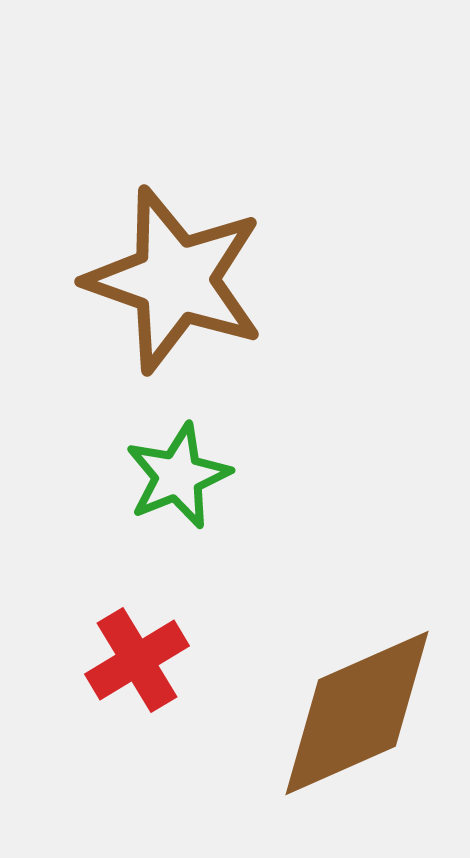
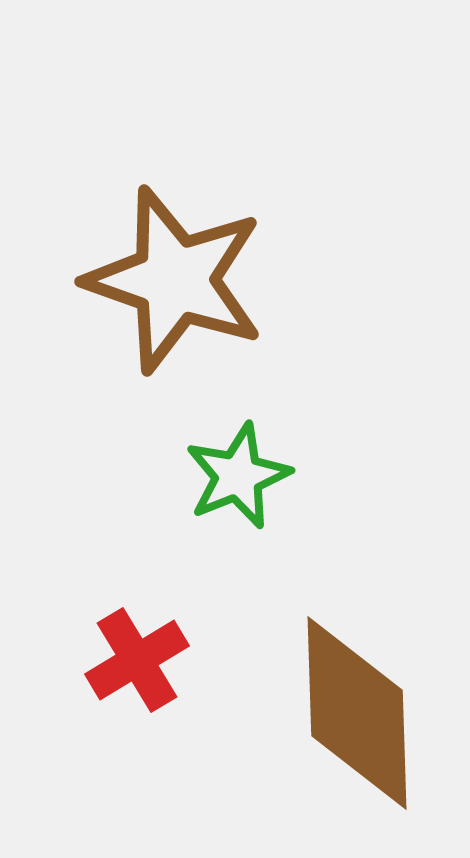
green star: moved 60 px right
brown diamond: rotated 68 degrees counterclockwise
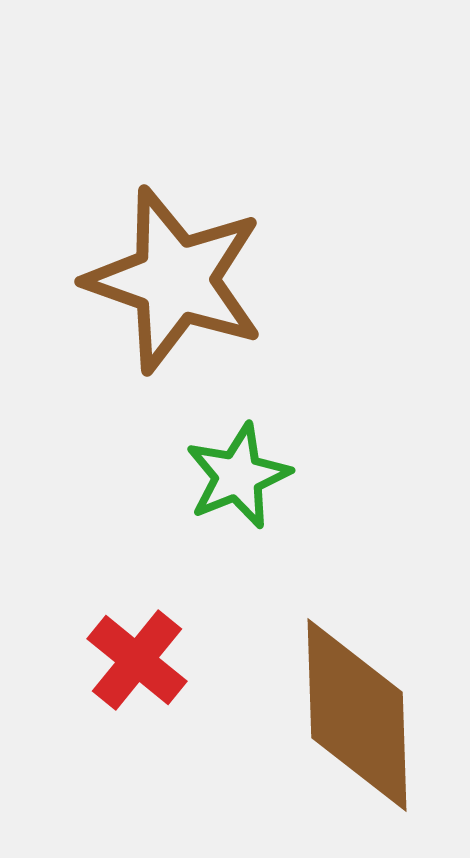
red cross: rotated 20 degrees counterclockwise
brown diamond: moved 2 px down
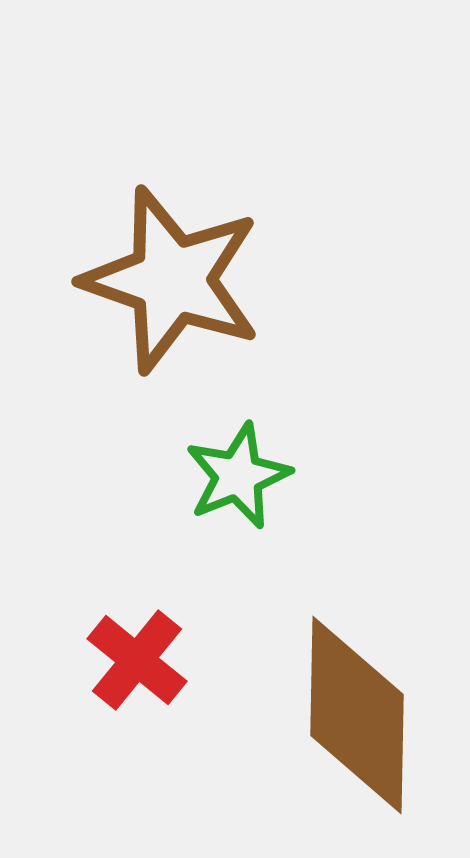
brown star: moved 3 px left
brown diamond: rotated 3 degrees clockwise
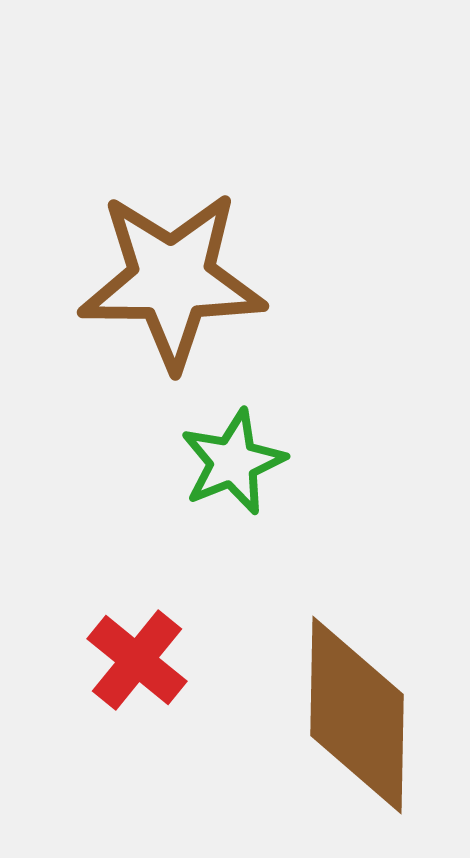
brown star: rotated 19 degrees counterclockwise
green star: moved 5 px left, 14 px up
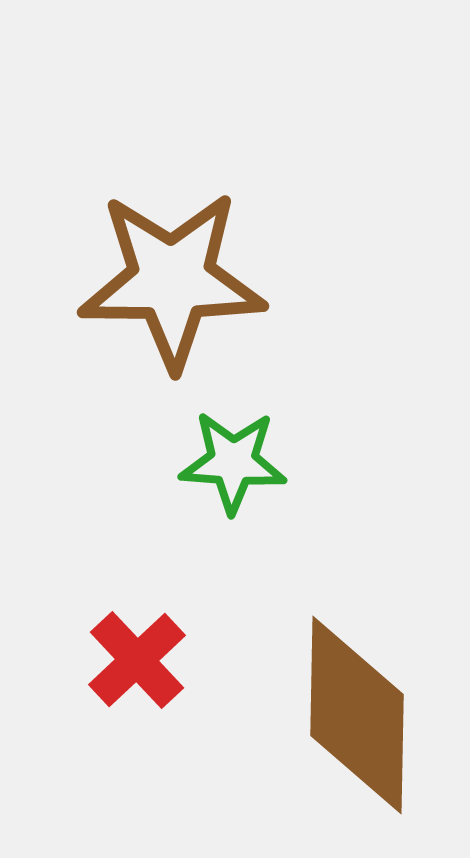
green star: rotated 26 degrees clockwise
red cross: rotated 8 degrees clockwise
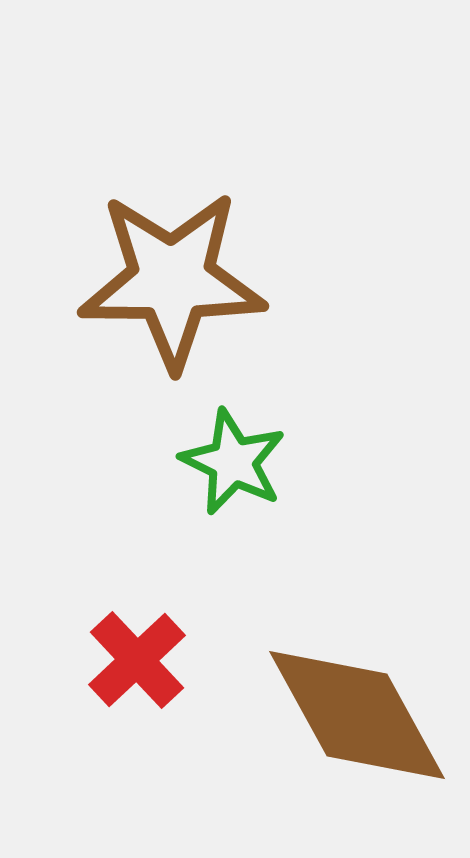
green star: rotated 22 degrees clockwise
brown diamond: rotated 30 degrees counterclockwise
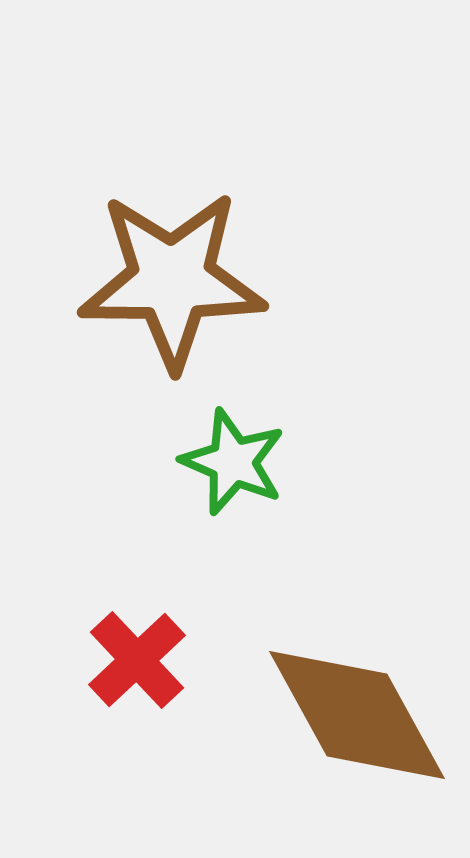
green star: rotated 3 degrees counterclockwise
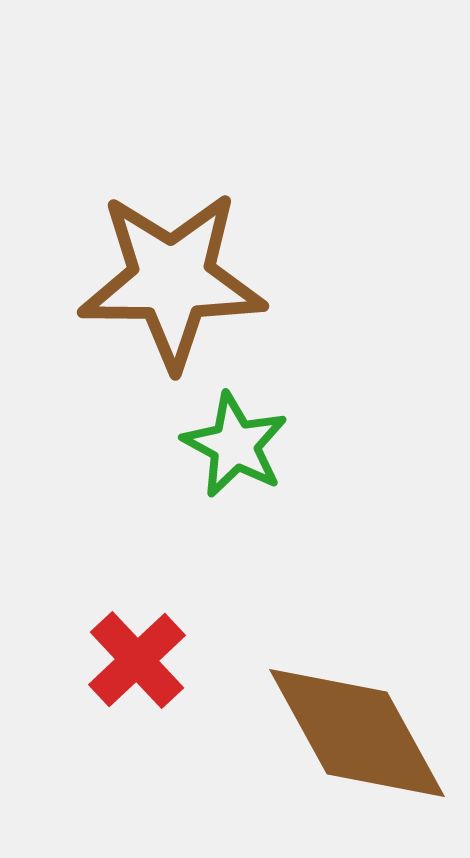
green star: moved 2 px right, 17 px up; rotated 5 degrees clockwise
brown diamond: moved 18 px down
